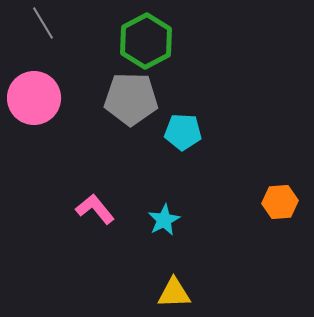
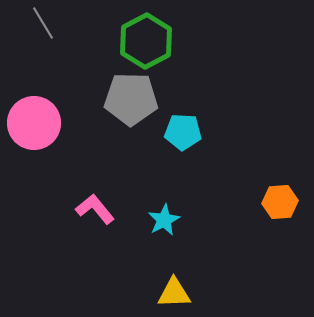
pink circle: moved 25 px down
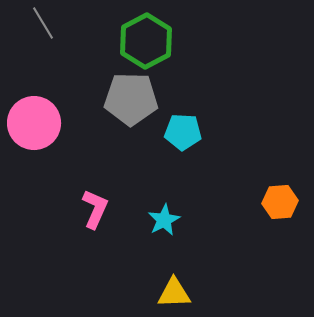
pink L-shape: rotated 63 degrees clockwise
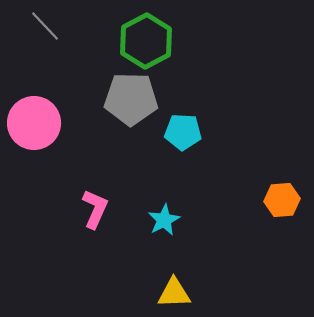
gray line: moved 2 px right, 3 px down; rotated 12 degrees counterclockwise
orange hexagon: moved 2 px right, 2 px up
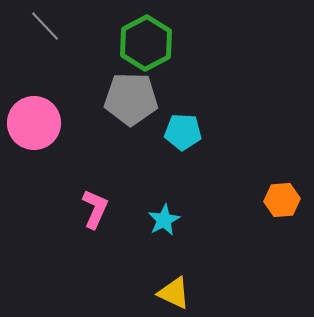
green hexagon: moved 2 px down
yellow triangle: rotated 27 degrees clockwise
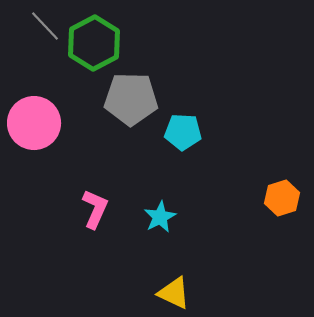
green hexagon: moved 52 px left
orange hexagon: moved 2 px up; rotated 12 degrees counterclockwise
cyan star: moved 4 px left, 3 px up
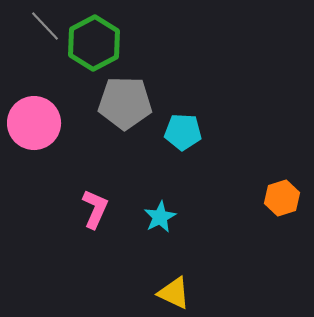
gray pentagon: moved 6 px left, 4 px down
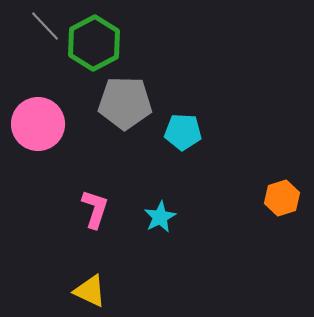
pink circle: moved 4 px right, 1 px down
pink L-shape: rotated 6 degrees counterclockwise
yellow triangle: moved 84 px left, 2 px up
